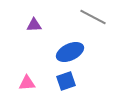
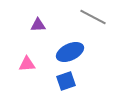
purple triangle: moved 4 px right
pink triangle: moved 19 px up
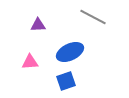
pink triangle: moved 3 px right, 2 px up
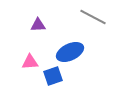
blue square: moved 13 px left, 5 px up
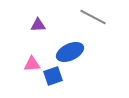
pink triangle: moved 2 px right, 2 px down
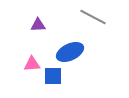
blue square: rotated 18 degrees clockwise
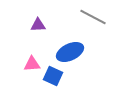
blue square: rotated 24 degrees clockwise
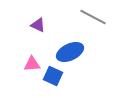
purple triangle: rotated 28 degrees clockwise
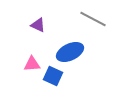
gray line: moved 2 px down
